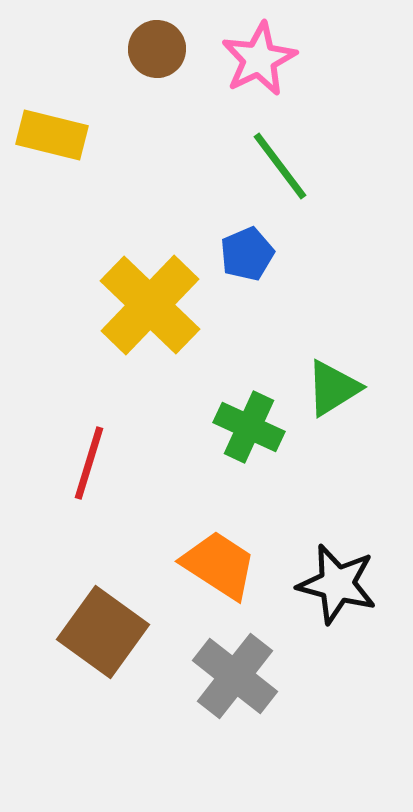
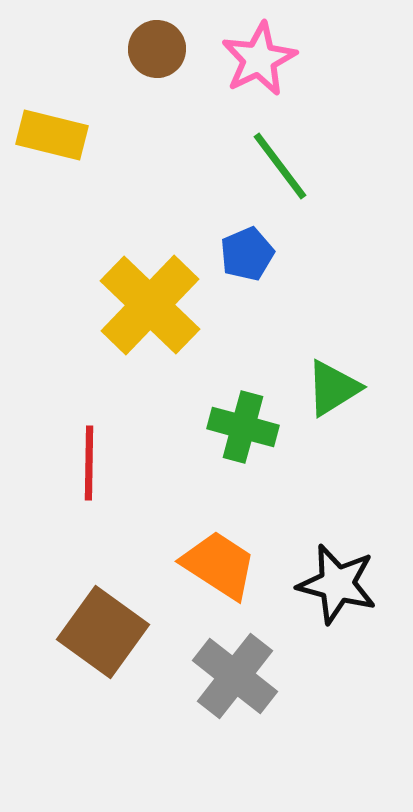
green cross: moved 6 px left; rotated 10 degrees counterclockwise
red line: rotated 16 degrees counterclockwise
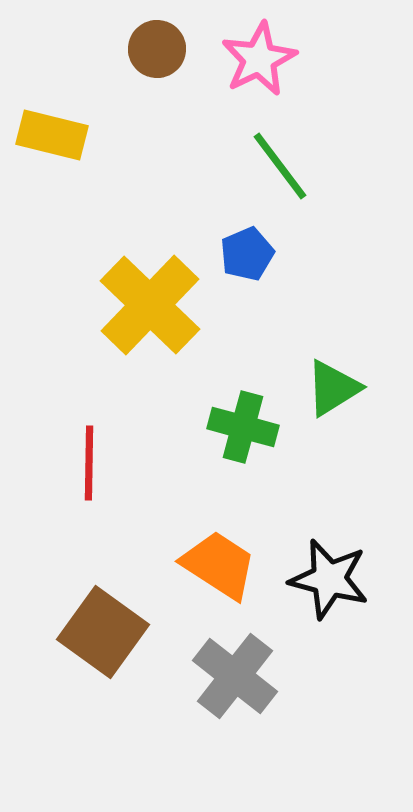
black star: moved 8 px left, 5 px up
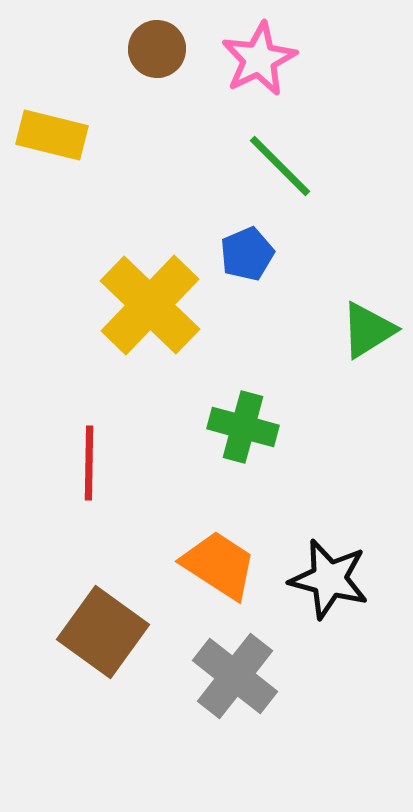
green line: rotated 8 degrees counterclockwise
green triangle: moved 35 px right, 58 px up
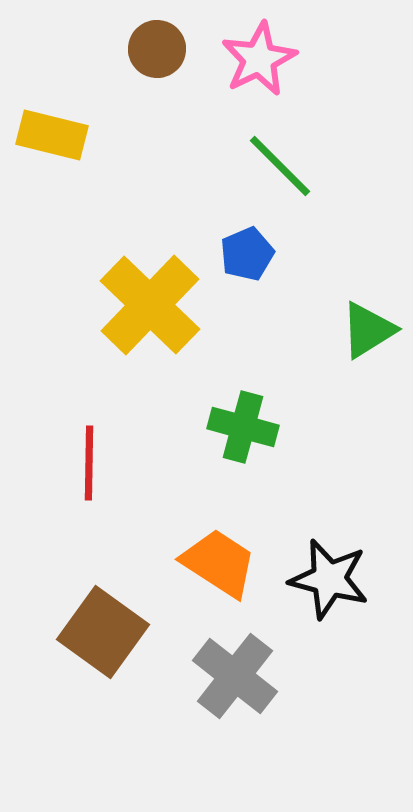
orange trapezoid: moved 2 px up
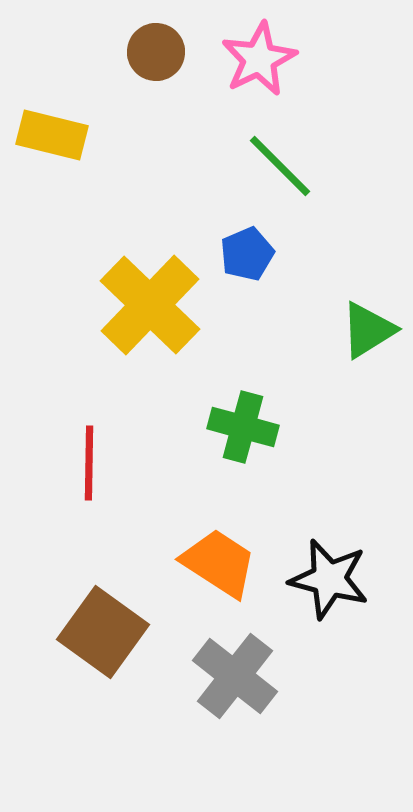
brown circle: moved 1 px left, 3 px down
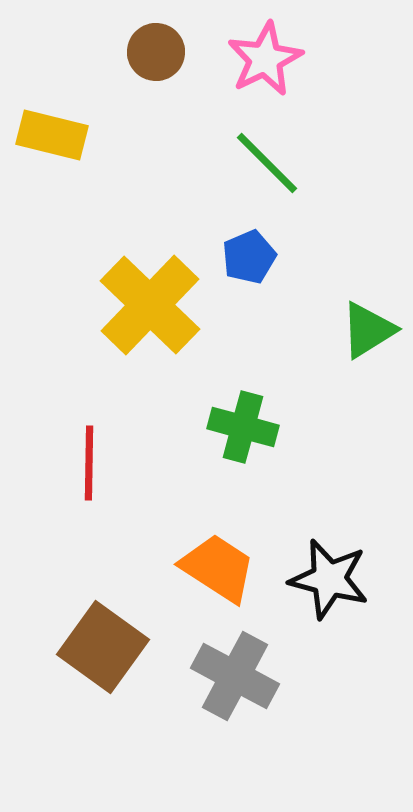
pink star: moved 6 px right
green line: moved 13 px left, 3 px up
blue pentagon: moved 2 px right, 3 px down
orange trapezoid: moved 1 px left, 5 px down
brown square: moved 15 px down
gray cross: rotated 10 degrees counterclockwise
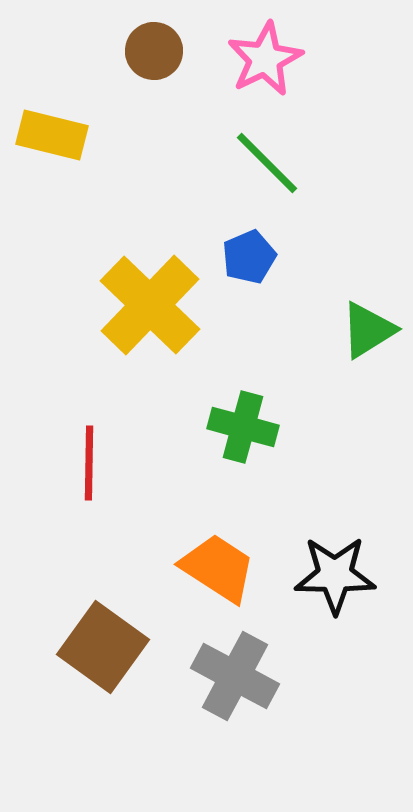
brown circle: moved 2 px left, 1 px up
black star: moved 6 px right, 4 px up; rotated 14 degrees counterclockwise
